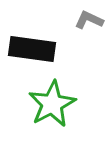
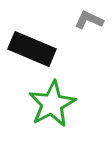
black rectangle: rotated 15 degrees clockwise
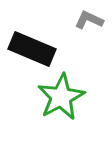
green star: moved 9 px right, 7 px up
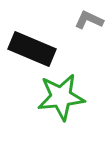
green star: rotated 21 degrees clockwise
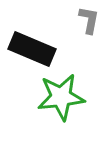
gray L-shape: rotated 76 degrees clockwise
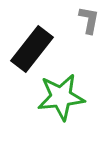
black rectangle: rotated 75 degrees counterclockwise
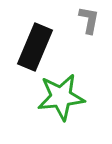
black rectangle: moved 3 px right, 2 px up; rotated 15 degrees counterclockwise
